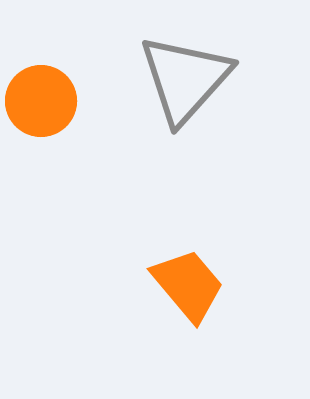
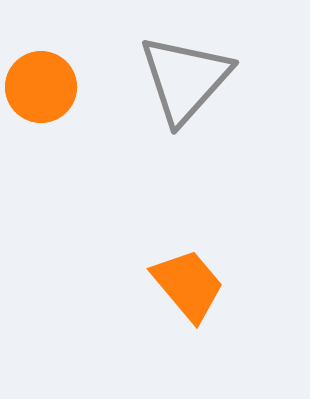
orange circle: moved 14 px up
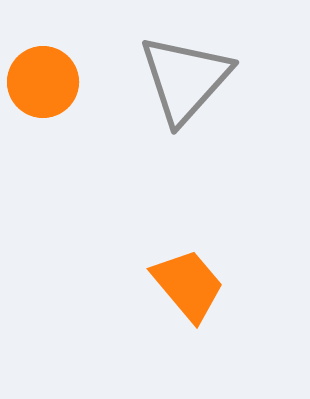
orange circle: moved 2 px right, 5 px up
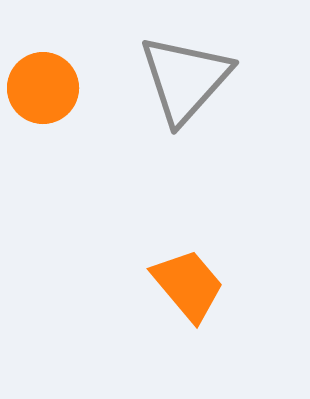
orange circle: moved 6 px down
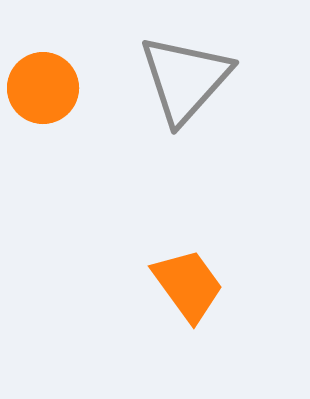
orange trapezoid: rotated 4 degrees clockwise
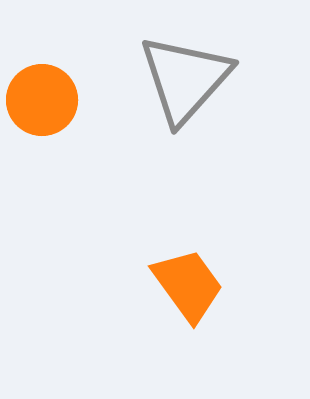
orange circle: moved 1 px left, 12 px down
